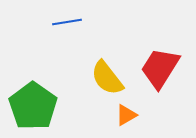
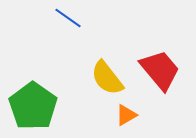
blue line: moved 1 px right, 4 px up; rotated 44 degrees clockwise
red trapezoid: moved 2 px down; rotated 108 degrees clockwise
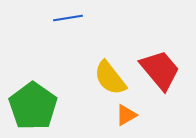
blue line: rotated 44 degrees counterclockwise
yellow semicircle: moved 3 px right
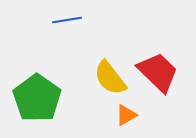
blue line: moved 1 px left, 2 px down
red trapezoid: moved 2 px left, 2 px down; rotated 6 degrees counterclockwise
green pentagon: moved 4 px right, 8 px up
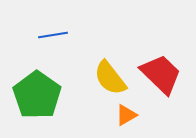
blue line: moved 14 px left, 15 px down
red trapezoid: moved 3 px right, 2 px down
green pentagon: moved 3 px up
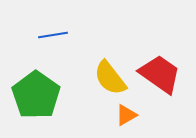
red trapezoid: moved 1 px left; rotated 9 degrees counterclockwise
green pentagon: moved 1 px left
